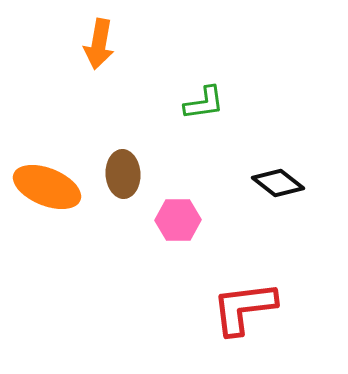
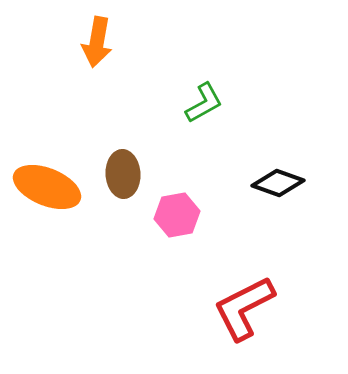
orange arrow: moved 2 px left, 2 px up
green L-shape: rotated 21 degrees counterclockwise
black diamond: rotated 18 degrees counterclockwise
pink hexagon: moved 1 px left, 5 px up; rotated 9 degrees counterclockwise
red L-shape: rotated 20 degrees counterclockwise
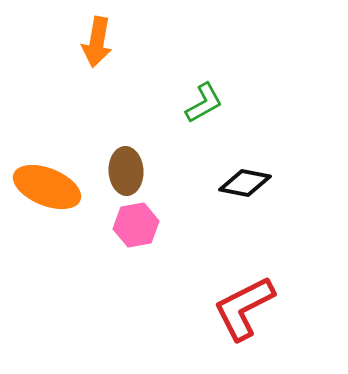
brown ellipse: moved 3 px right, 3 px up
black diamond: moved 33 px left; rotated 9 degrees counterclockwise
pink hexagon: moved 41 px left, 10 px down
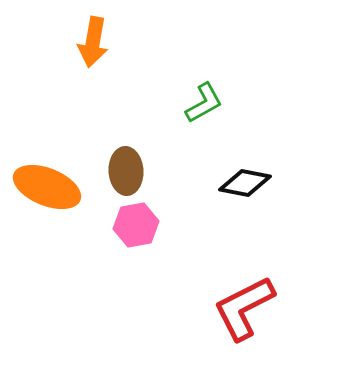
orange arrow: moved 4 px left
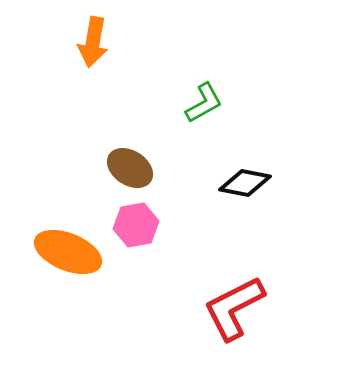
brown ellipse: moved 4 px right, 3 px up; rotated 54 degrees counterclockwise
orange ellipse: moved 21 px right, 65 px down
red L-shape: moved 10 px left
